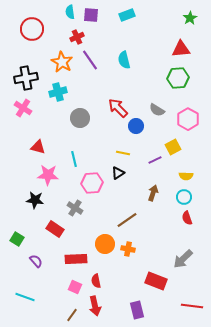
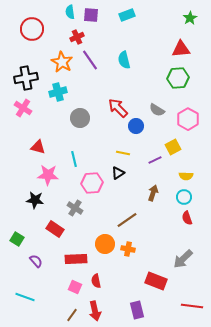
red arrow at (95, 306): moved 5 px down
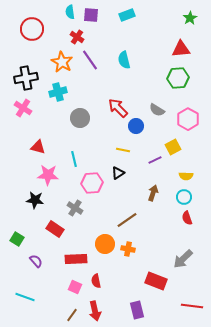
red cross at (77, 37): rotated 32 degrees counterclockwise
yellow line at (123, 153): moved 3 px up
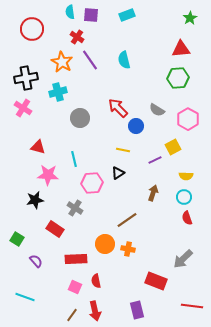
black star at (35, 200): rotated 18 degrees counterclockwise
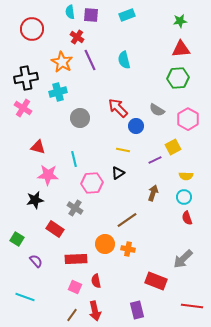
green star at (190, 18): moved 10 px left, 3 px down; rotated 24 degrees clockwise
purple line at (90, 60): rotated 10 degrees clockwise
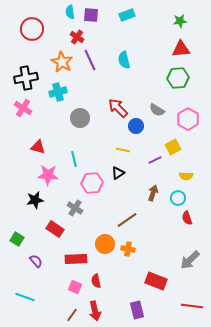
cyan circle at (184, 197): moved 6 px left, 1 px down
gray arrow at (183, 259): moved 7 px right, 1 px down
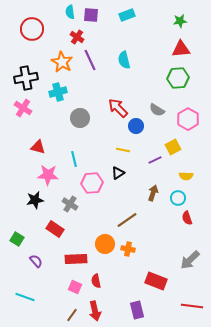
gray cross at (75, 208): moved 5 px left, 4 px up
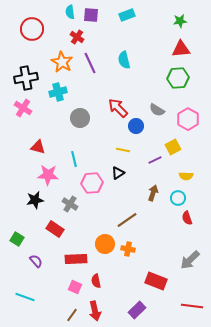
purple line at (90, 60): moved 3 px down
purple rectangle at (137, 310): rotated 60 degrees clockwise
